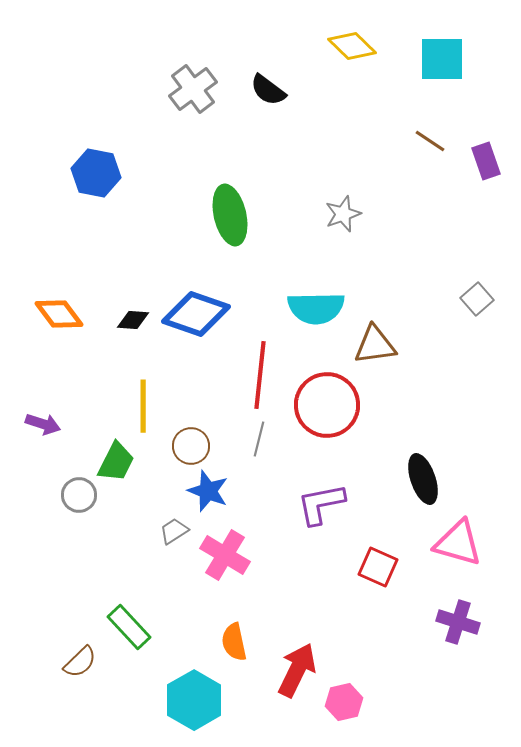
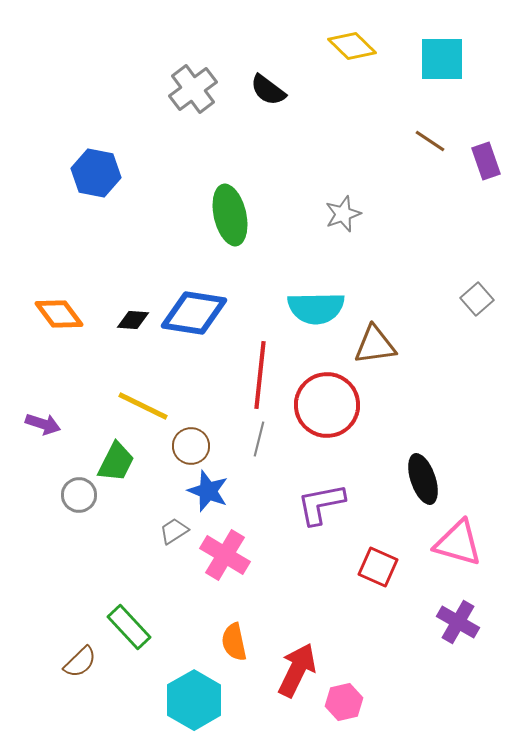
blue diamond: moved 2 px left, 1 px up; rotated 10 degrees counterclockwise
yellow line: rotated 64 degrees counterclockwise
purple cross: rotated 12 degrees clockwise
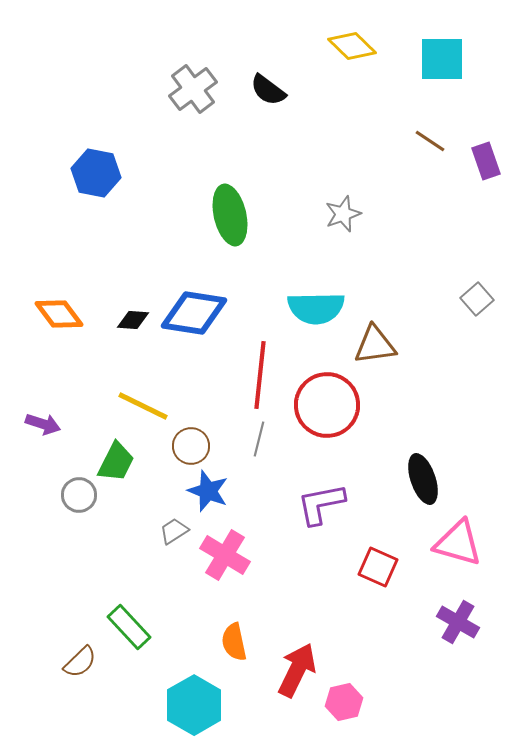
cyan hexagon: moved 5 px down
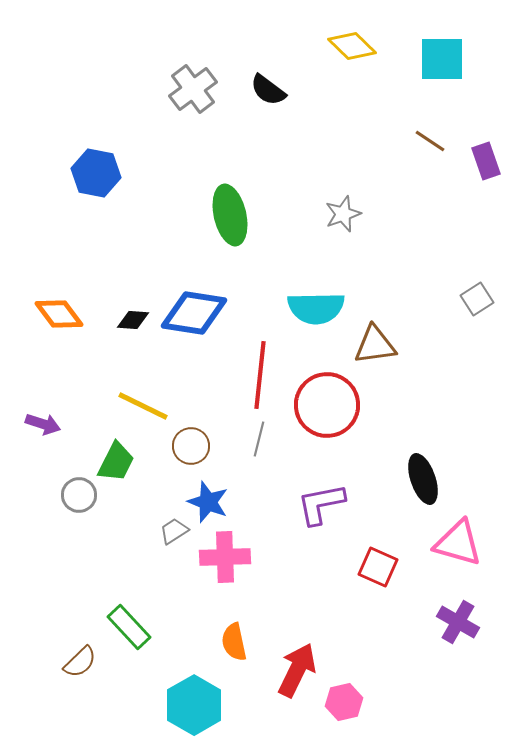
gray square: rotated 8 degrees clockwise
blue star: moved 11 px down
pink cross: moved 2 px down; rotated 33 degrees counterclockwise
